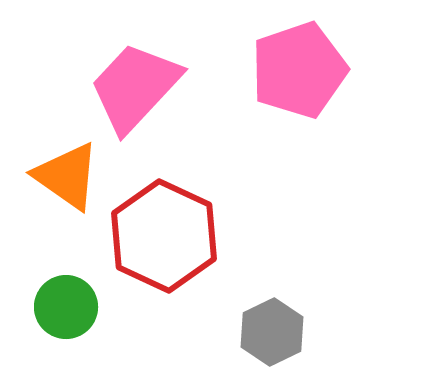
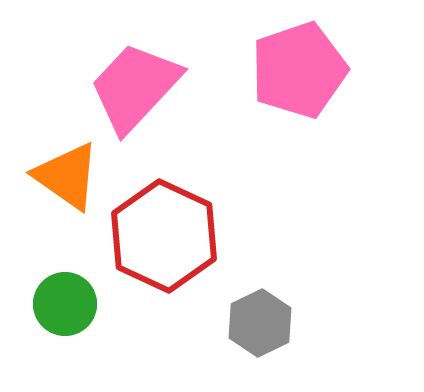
green circle: moved 1 px left, 3 px up
gray hexagon: moved 12 px left, 9 px up
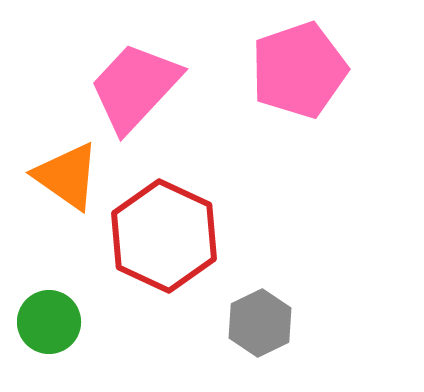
green circle: moved 16 px left, 18 px down
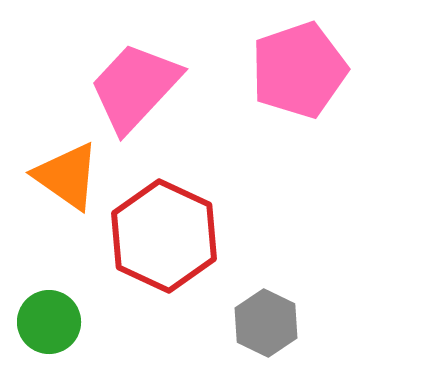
gray hexagon: moved 6 px right; rotated 8 degrees counterclockwise
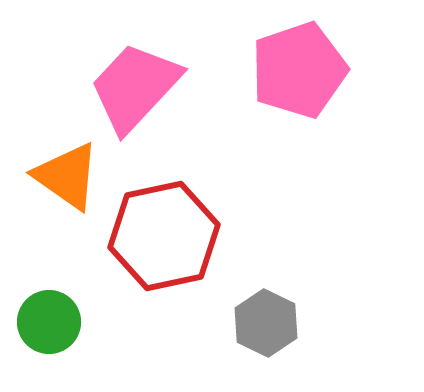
red hexagon: rotated 23 degrees clockwise
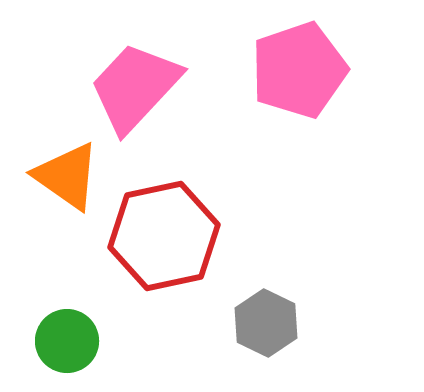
green circle: moved 18 px right, 19 px down
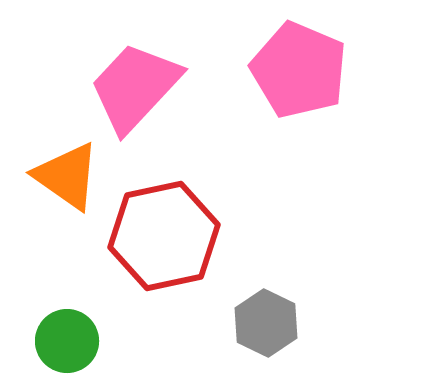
pink pentagon: rotated 30 degrees counterclockwise
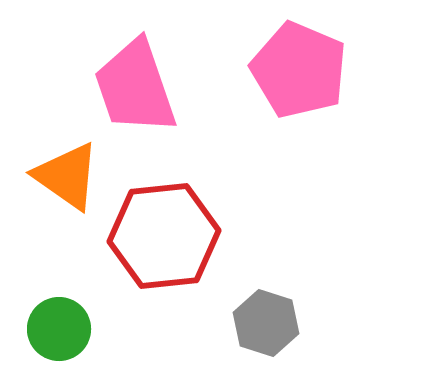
pink trapezoid: rotated 62 degrees counterclockwise
red hexagon: rotated 6 degrees clockwise
gray hexagon: rotated 8 degrees counterclockwise
green circle: moved 8 px left, 12 px up
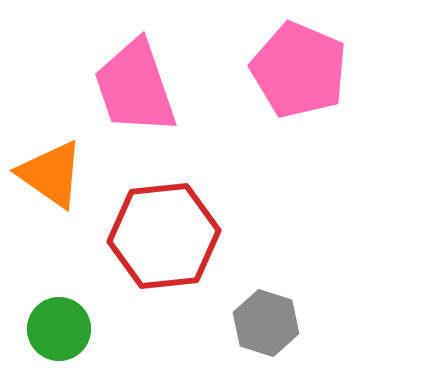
orange triangle: moved 16 px left, 2 px up
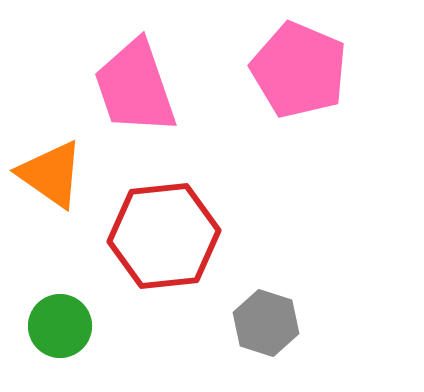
green circle: moved 1 px right, 3 px up
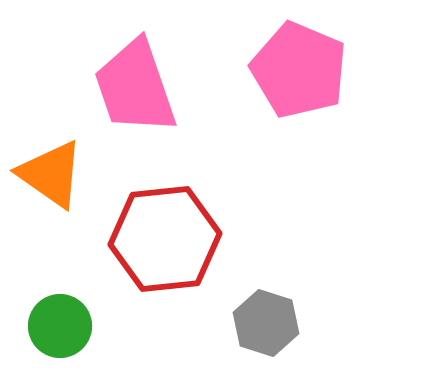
red hexagon: moved 1 px right, 3 px down
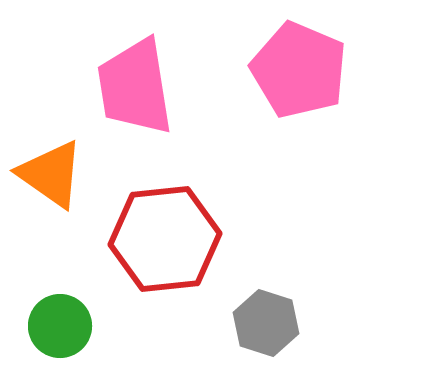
pink trapezoid: rotated 10 degrees clockwise
